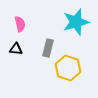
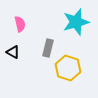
black triangle: moved 3 px left, 3 px down; rotated 24 degrees clockwise
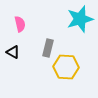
cyan star: moved 4 px right, 3 px up
yellow hexagon: moved 2 px left, 1 px up; rotated 15 degrees counterclockwise
